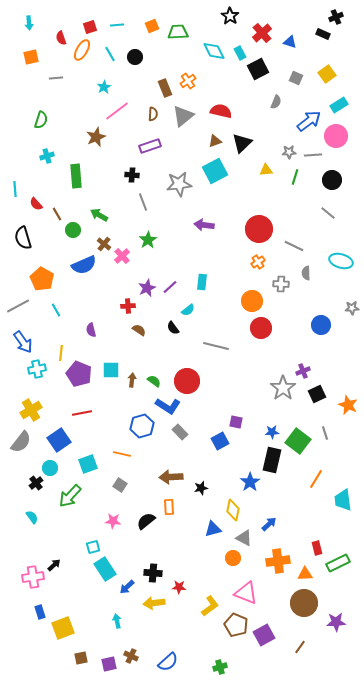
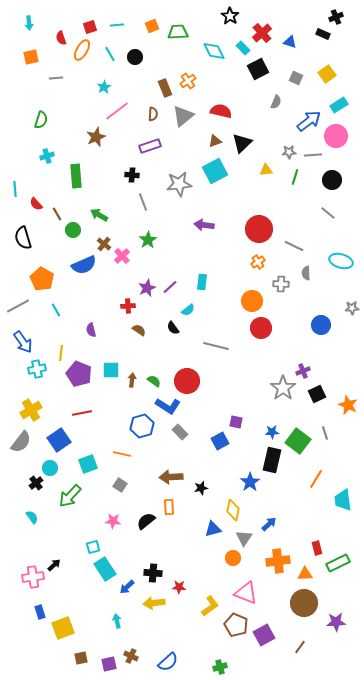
cyan rectangle at (240, 53): moved 3 px right, 5 px up; rotated 16 degrees counterclockwise
gray triangle at (244, 538): rotated 36 degrees clockwise
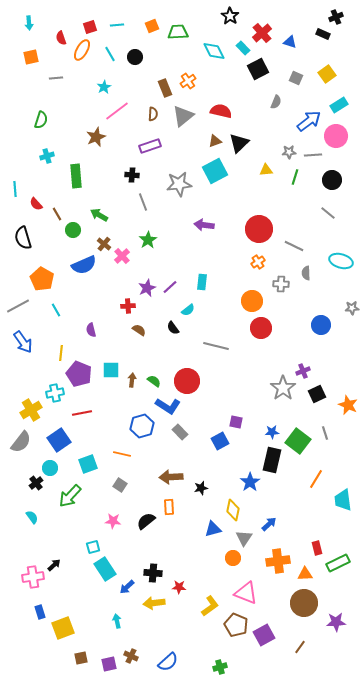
black triangle at (242, 143): moved 3 px left
cyan cross at (37, 369): moved 18 px right, 24 px down
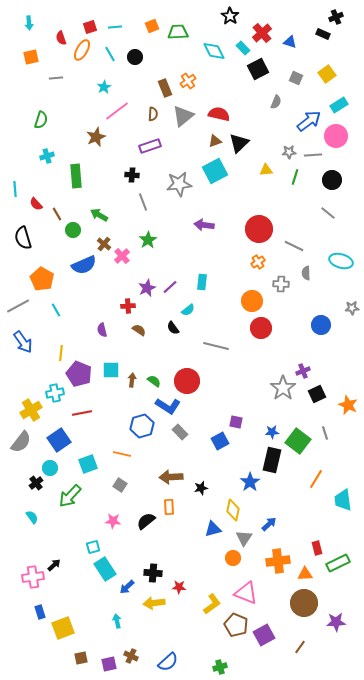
cyan line at (117, 25): moved 2 px left, 2 px down
red semicircle at (221, 111): moved 2 px left, 3 px down
purple semicircle at (91, 330): moved 11 px right
yellow L-shape at (210, 606): moved 2 px right, 2 px up
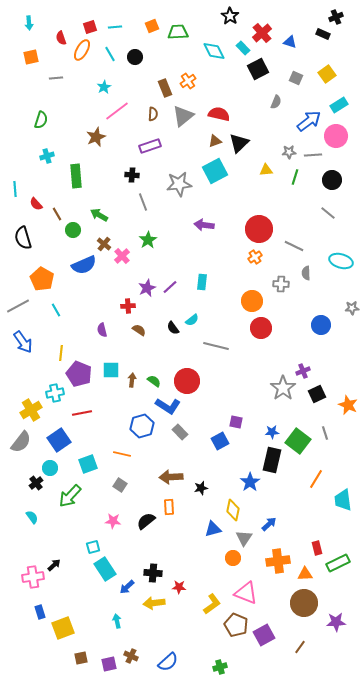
orange cross at (258, 262): moved 3 px left, 5 px up
cyan semicircle at (188, 310): moved 4 px right, 10 px down
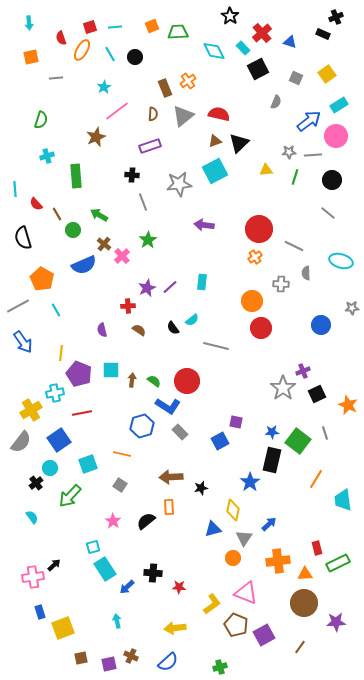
pink star at (113, 521): rotated 28 degrees clockwise
yellow arrow at (154, 603): moved 21 px right, 25 px down
